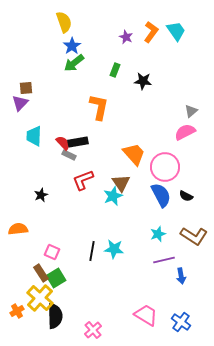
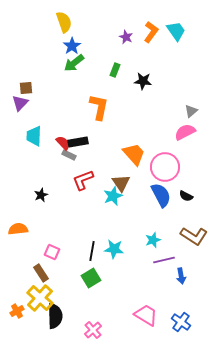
cyan star at (158, 234): moved 5 px left, 6 px down
green square at (56, 278): moved 35 px right
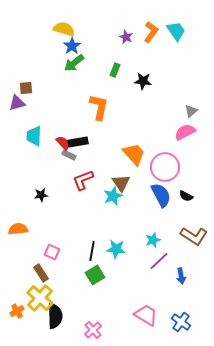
yellow semicircle at (64, 22): moved 7 px down; rotated 55 degrees counterclockwise
purple triangle at (20, 103): moved 3 px left; rotated 30 degrees clockwise
black star at (41, 195): rotated 16 degrees clockwise
cyan star at (114, 249): moved 2 px right
purple line at (164, 260): moved 5 px left, 1 px down; rotated 30 degrees counterclockwise
green square at (91, 278): moved 4 px right, 3 px up
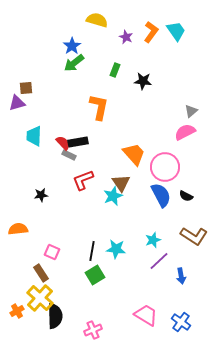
yellow semicircle at (64, 29): moved 33 px right, 9 px up
pink cross at (93, 330): rotated 18 degrees clockwise
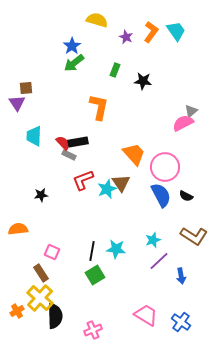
purple triangle at (17, 103): rotated 48 degrees counterclockwise
pink semicircle at (185, 132): moved 2 px left, 9 px up
cyan star at (113, 196): moved 6 px left, 7 px up
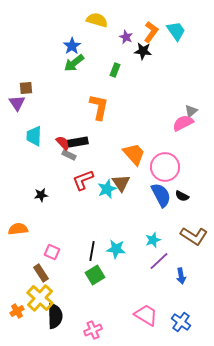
black star at (143, 81): moved 30 px up
black semicircle at (186, 196): moved 4 px left
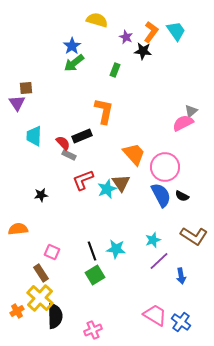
orange L-shape at (99, 107): moved 5 px right, 4 px down
black rectangle at (78, 142): moved 4 px right, 6 px up; rotated 12 degrees counterclockwise
black line at (92, 251): rotated 30 degrees counterclockwise
pink trapezoid at (146, 315): moved 9 px right
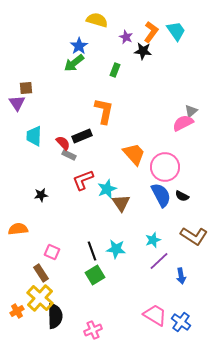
blue star at (72, 46): moved 7 px right
brown triangle at (121, 183): moved 20 px down
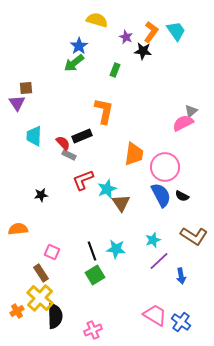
orange trapezoid at (134, 154): rotated 50 degrees clockwise
